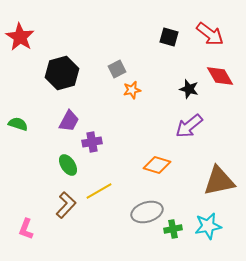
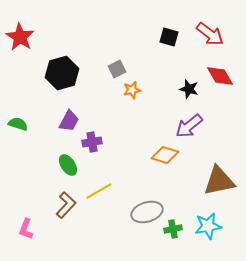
orange diamond: moved 8 px right, 10 px up
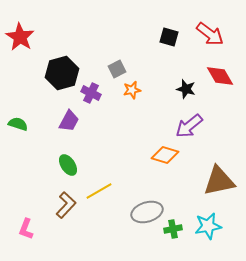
black star: moved 3 px left
purple cross: moved 1 px left, 49 px up; rotated 36 degrees clockwise
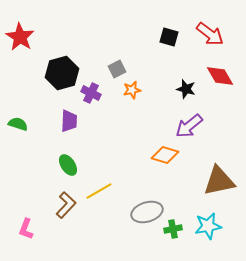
purple trapezoid: rotated 25 degrees counterclockwise
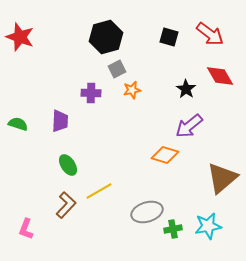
red star: rotated 12 degrees counterclockwise
black hexagon: moved 44 px right, 36 px up
black star: rotated 18 degrees clockwise
purple cross: rotated 24 degrees counterclockwise
purple trapezoid: moved 9 px left
brown triangle: moved 3 px right, 3 px up; rotated 28 degrees counterclockwise
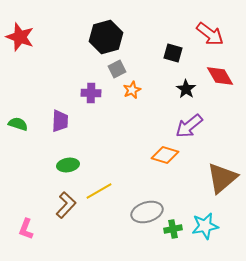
black square: moved 4 px right, 16 px down
orange star: rotated 12 degrees counterclockwise
green ellipse: rotated 65 degrees counterclockwise
cyan star: moved 3 px left
